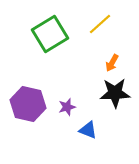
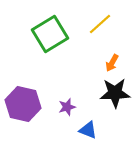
purple hexagon: moved 5 px left
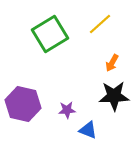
black star: moved 1 px left, 3 px down
purple star: moved 3 px down; rotated 12 degrees clockwise
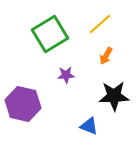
orange arrow: moved 6 px left, 7 px up
purple star: moved 1 px left, 35 px up
blue triangle: moved 1 px right, 4 px up
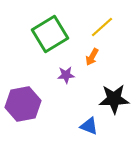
yellow line: moved 2 px right, 3 px down
orange arrow: moved 14 px left, 1 px down
black star: moved 3 px down
purple hexagon: rotated 24 degrees counterclockwise
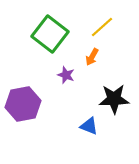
green square: rotated 21 degrees counterclockwise
purple star: rotated 24 degrees clockwise
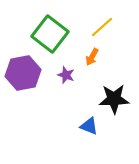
purple hexagon: moved 31 px up
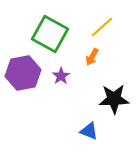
green square: rotated 9 degrees counterclockwise
purple star: moved 5 px left, 1 px down; rotated 18 degrees clockwise
blue triangle: moved 5 px down
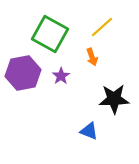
orange arrow: rotated 48 degrees counterclockwise
